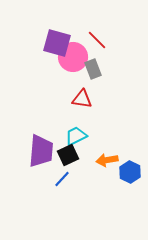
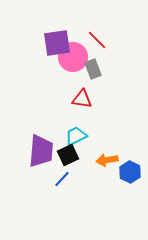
purple square: rotated 24 degrees counterclockwise
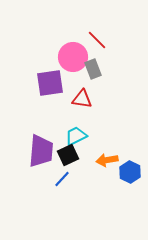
purple square: moved 7 px left, 40 px down
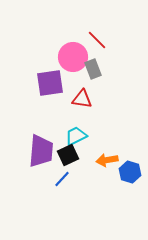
blue hexagon: rotated 10 degrees counterclockwise
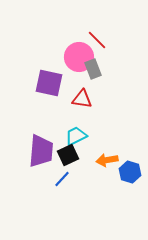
pink circle: moved 6 px right
purple square: moved 1 px left; rotated 20 degrees clockwise
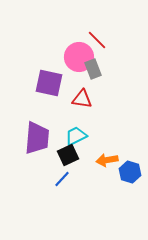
purple trapezoid: moved 4 px left, 13 px up
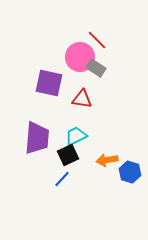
pink circle: moved 1 px right
gray rectangle: moved 3 px right, 1 px up; rotated 36 degrees counterclockwise
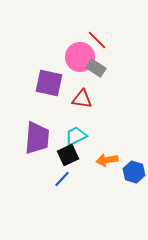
blue hexagon: moved 4 px right
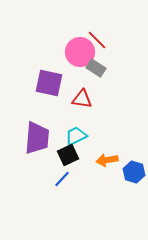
pink circle: moved 5 px up
